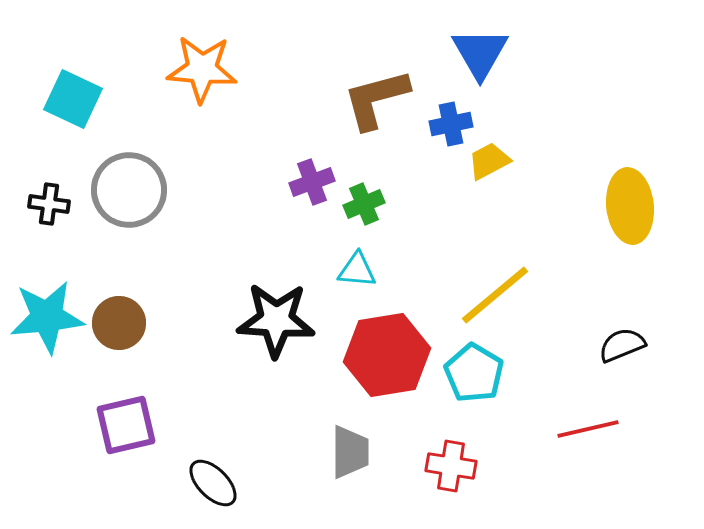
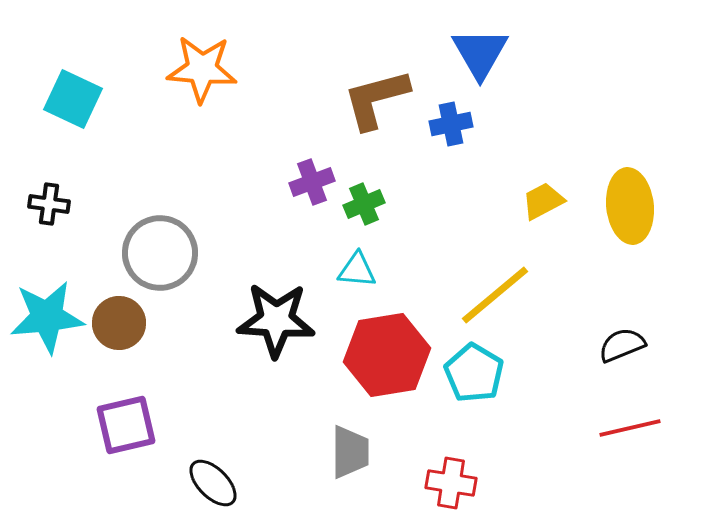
yellow trapezoid: moved 54 px right, 40 px down
gray circle: moved 31 px right, 63 px down
red line: moved 42 px right, 1 px up
red cross: moved 17 px down
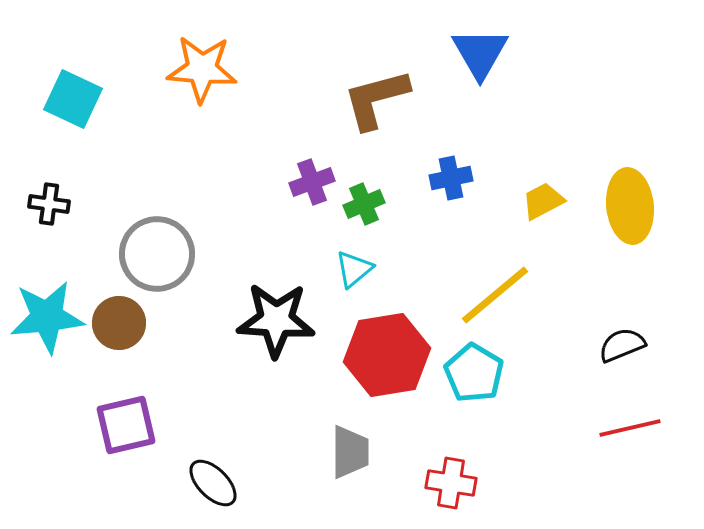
blue cross: moved 54 px down
gray circle: moved 3 px left, 1 px down
cyan triangle: moved 3 px left, 1 px up; rotated 45 degrees counterclockwise
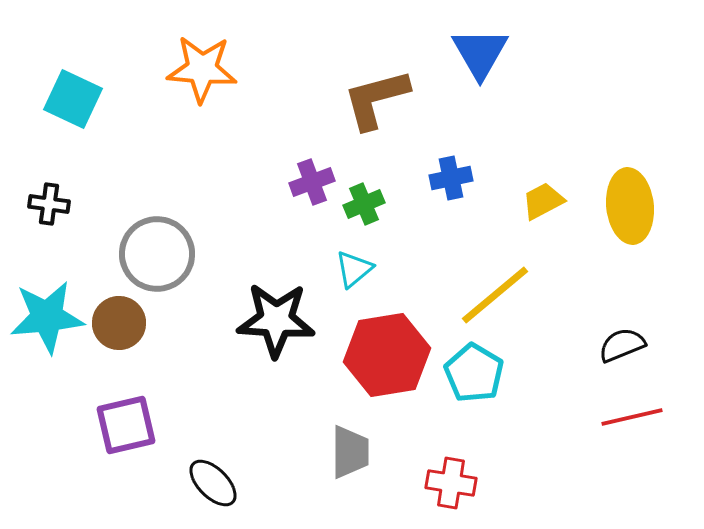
red line: moved 2 px right, 11 px up
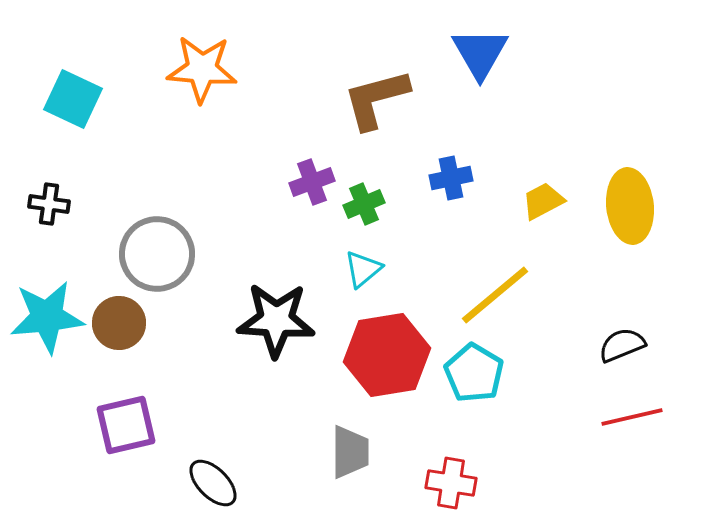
cyan triangle: moved 9 px right
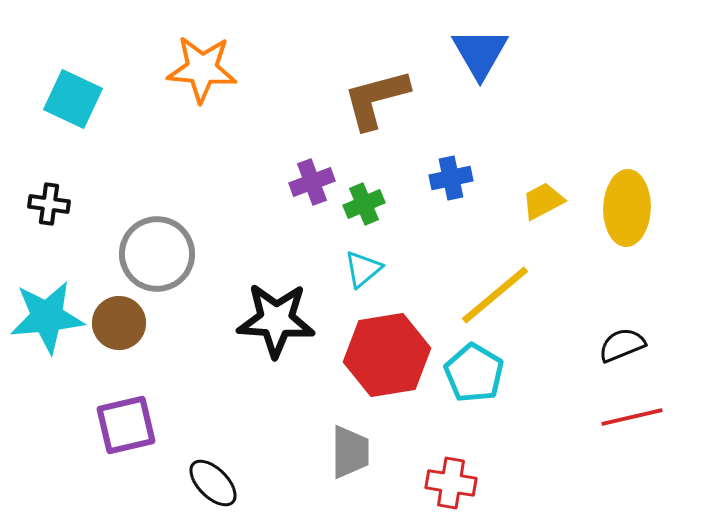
yellow ellipse: moved 3 px left, 2 px down; rotated 8 degrees clockwise
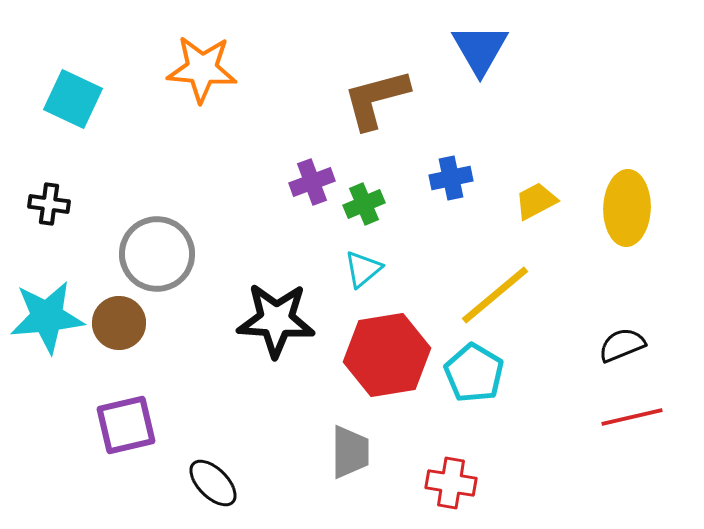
blue triangle: moved 4 px up
yellow trapezoid: moved 7 px left
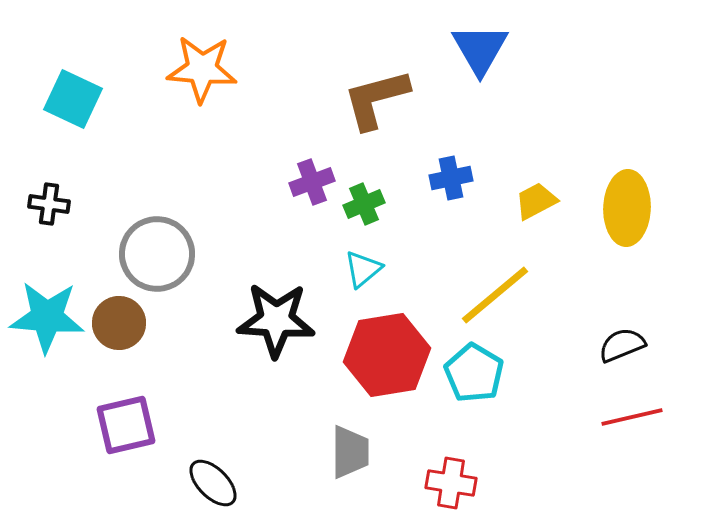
cyan star: rotated 10 degrees clockwise
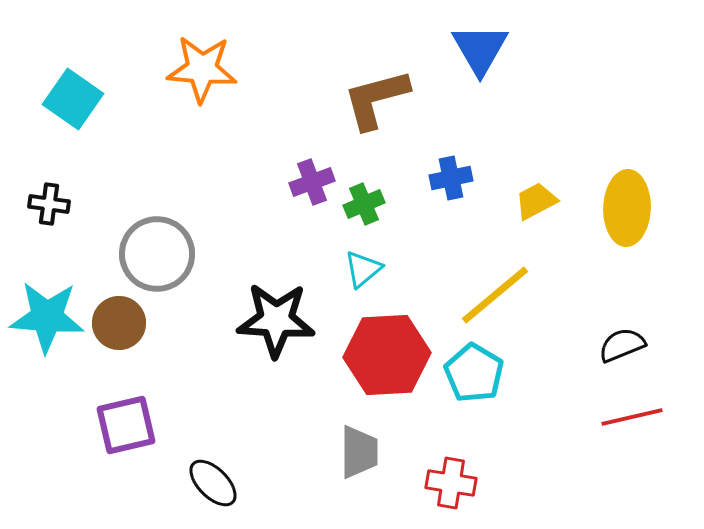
cyan square: rotated 10 degrees clockwise
red hexagon: rotated 6 degrees clockwise
gray trapezoid: moved 9 px right
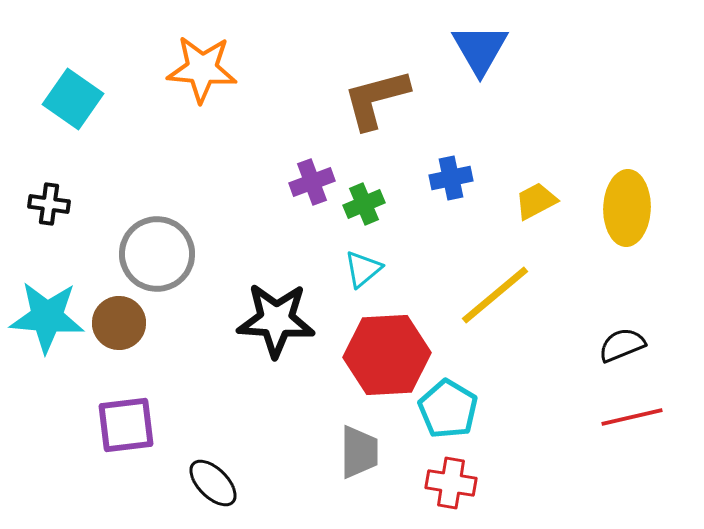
cyan pentagon: moved 26 px left, 36 px down
purple square: rotated 6 degrees clockwise
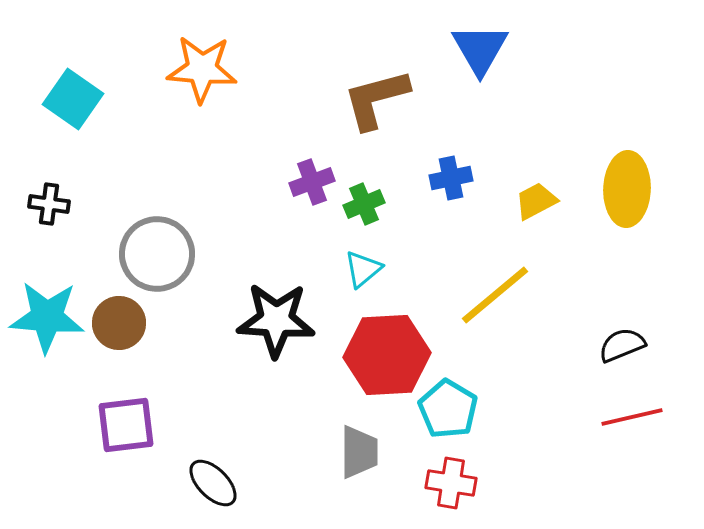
yellow ellipse: moved 19 px up
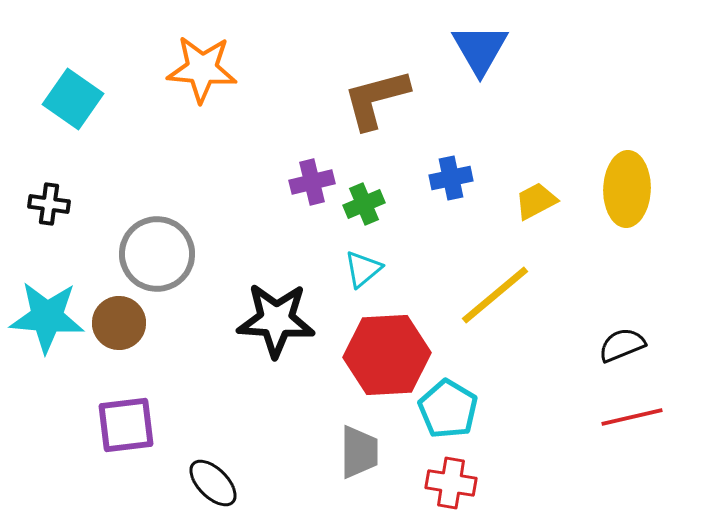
purple cross: rotated 6 degrees clockwise
